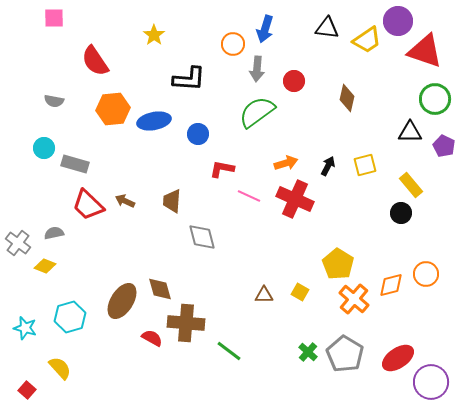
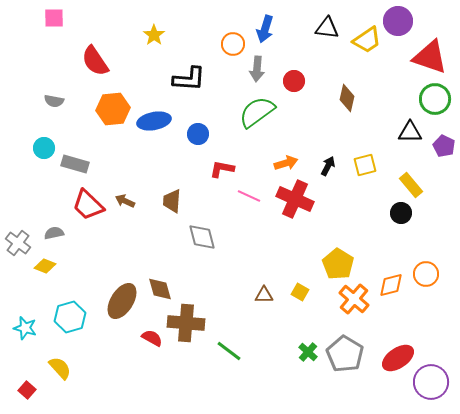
red triangle at (425, 51): moved 5 px right, 6 px down
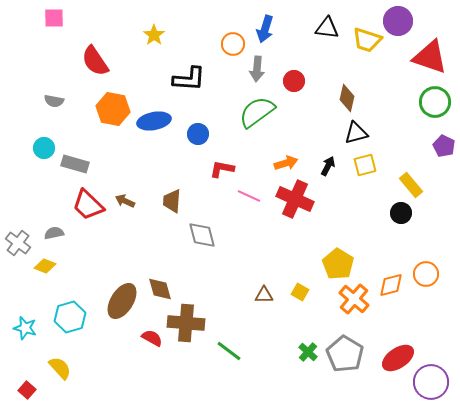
yellow trapezoid at (367, 40): rotated 52 degrees clockwise
green circle at (435, 99): moved 3 px down
orange hexagon at (113, 109): rotated 16 degrees clockwise
black triangle at (410, 132): moved 54 px left, 1 px down; rotated 15 degrees counterclockwise
gray diamond at (202, 237): moved 2 px up
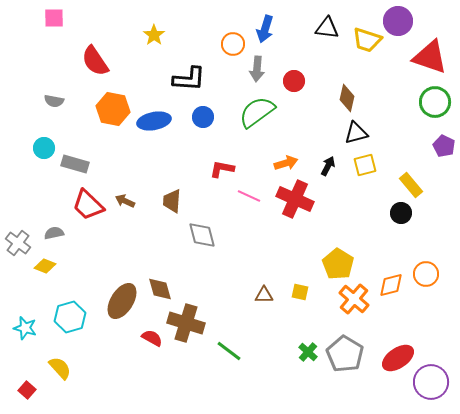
blue circle at (198, 134): moved 5 px right, 17 px up
yellow square at (300, 292): rotated 18 degrees counterclockwise
brown cross at (186, 323): rotated 12 degrees clockwise
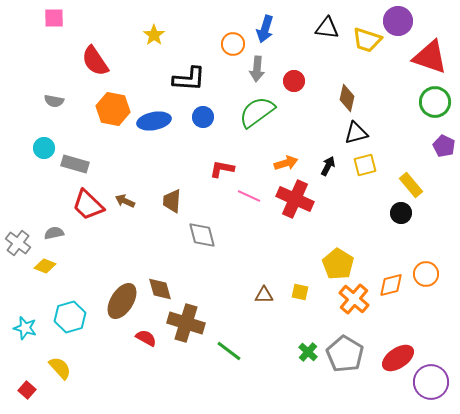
red semicircle at (152, 338): moved 6 px left
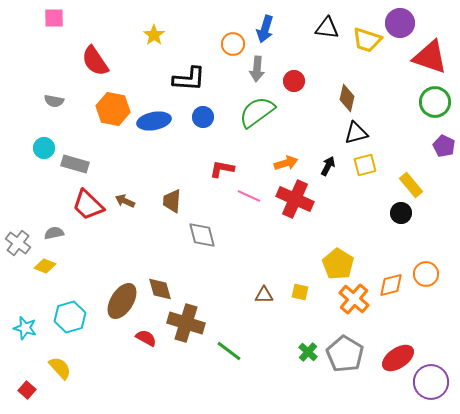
purple circle at (398, 21): moved 2 px right, 2 px down
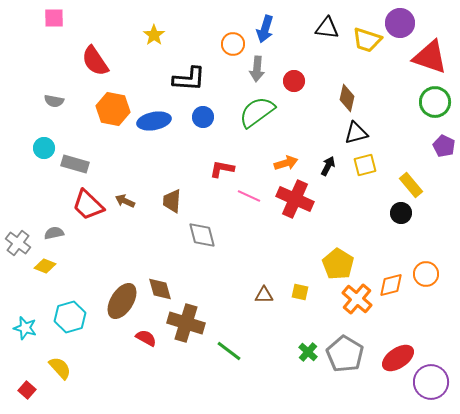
orange cross at (354, 299): moved 3 px right
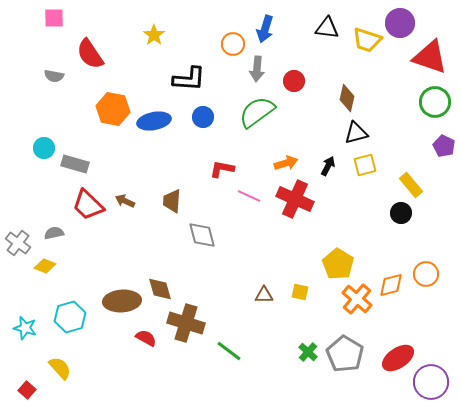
red semicircle at (95, 61): moved 5 px left, 7 px up
gray semicircle at (54, 101): moved 25 px up
brown ellipse at (122, 301): rotated 54 degrees clockwise
